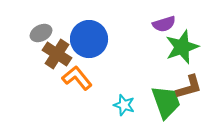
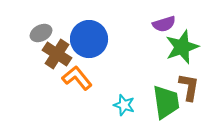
brown L-shape: rotated 64 degrees counterclockwise
green trapezoid: rotated 12 degrees clockwise
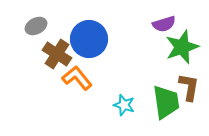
gray ellipse: moved 5 px left, 7 px up
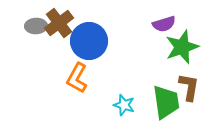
gray ellipse: rotated 25 degrees clockwise
blue circle: moved 2 px down
brown cross: moved 2 px right, 31 px up; rotated 20 degrees clockwise
orange L-shape: rotated 112 degrees counterclockwise
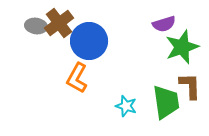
gray ellipse: rotated 10 degrees clockwise
brown L-shape: moved 1 px right, 1 px up; rotated 12 degrees counterclockwise
cyan star: moved 2 px right, 1 px down
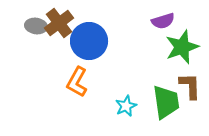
purple semicircle: moved 1 px left, 3 px up
orange L-shape: moved 4 px down
cyan star: rotated 30 degrees clockwise
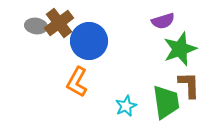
green star: moved 2 px left, 2 px down
brown L-shape: moved 1 px left, 1 px up
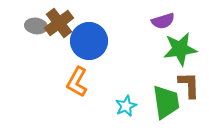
green star: rotated 12 degrees clockwise
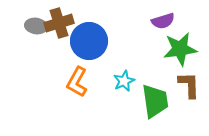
brown cross: rotated 20 degrees clockwise
green trapezoid: moved 11 px left, 1 px up
cyan star: moved 2 px left, 25 px up
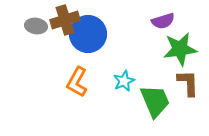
brown cross: moved 6 px right, 3 px up
blue circle: moved 1 px left, 7 px up
brown L-shape: moved 1 px left, 2 px up
green trapezoid: rotated 15 degrees counterclockwise
